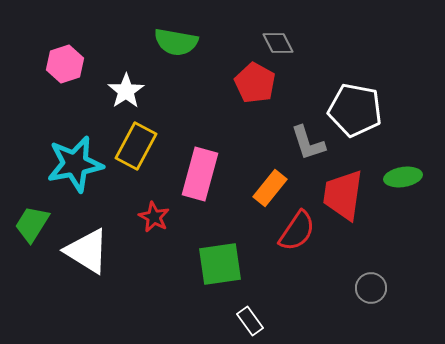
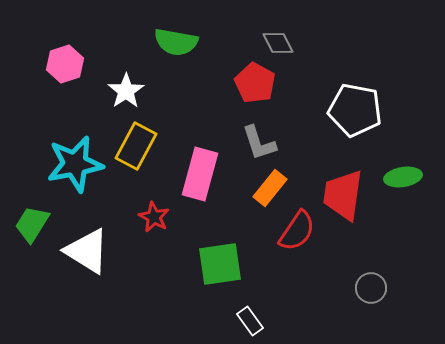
gray L-shape: moved 49 px left
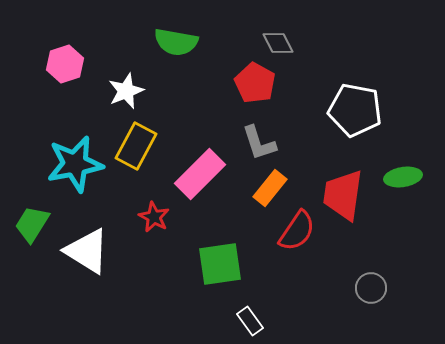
white star: rotated 12 degrees clockwise
pink rectangle: rotated 30 degrees clockwise
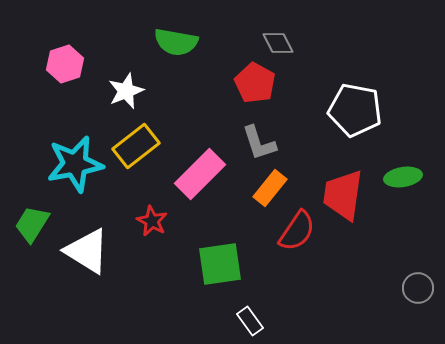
yellow rectangle: rotated 24 degrees clockwise
red star: moved 2 px left, 4 px down
gray circle: moved 47 px right
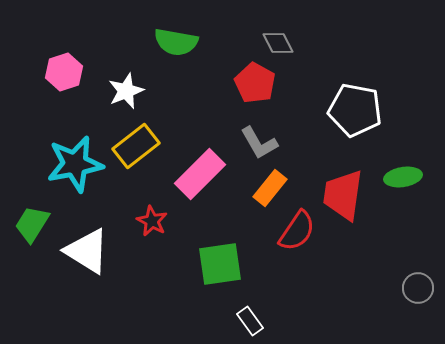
pink hexagon: moved 1 px left, 8 px down
gray L-shape: rotated 12 degrees counterclockwise
